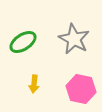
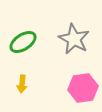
yellow arrow: moved 12 px left
pink hexagon: moved 2 px right, 1 px up; rotated 20 degrees counterclockwise
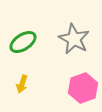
yellow arrow: rotated 12 degrees clockwise
pink hexagon: rotated 12 degrees counterclockwise
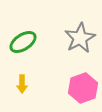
gray star: moved 6 px right, 1 px up; rotated 16 degrees clockwise
yellow arrow: rotated 18 degrees counterclockwise
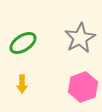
green ellipse: moved 1 px down
pink hexagon: moved 1 px up
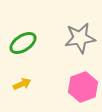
gray star: rotated 20 degrees clockwise
yellow arrow: rotated 114 degrees counterclockwise
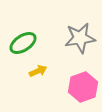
yellow arrow: moved 16 px right, 13 px up
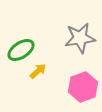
green ellipse: moved 2 px left, 7 px down
yellow arrow: rotated 18 degrees counterclockwise
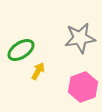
yellow arrow: rotated 18 degrees counterclockwise
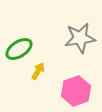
green ellipse: moved 2 px left, 1 px up
pink hexagon: moved 7 px left, 4 px down
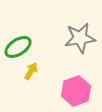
green ellipse: moved 1 px left, 2 px up
yellow arrow: moved 7 px left
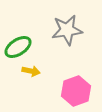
gray star: moved 13 px left, 8 px up
yellow arrow: rotated 72 degrees clockwise
